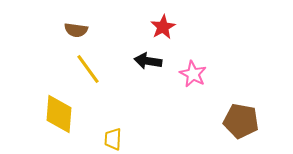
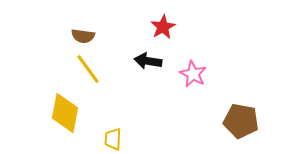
brown semicircle: moved 7 px right, 6 px down
yellow diamond: moved 6 px right, 1 px up; rotated 6 degrees clockwise
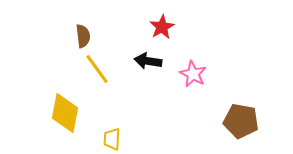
red star: moved 1 px left
brown semicircle: rotated 105 degrees counterclockwise
yellow line: moved 9 px right
yellow trapezoid: moved 1 px left
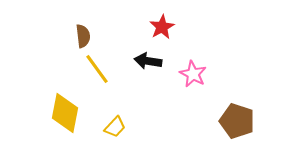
brown pentagon: moved 4 px left; rotated 8 degrees clockwise
yellow trapezoid: moved 3 px right, 12 px up; rotated 140 degrees counterclockwise
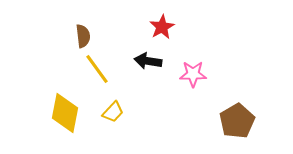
pink star: rotated 28 degrees counterclockwise
brown pentagon: rotated 24 degrees clockwise
yellow trapezoid: moved 2 px left, 15 px up
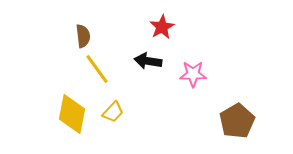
yellow diamond: moved 7 px right, 1 px down
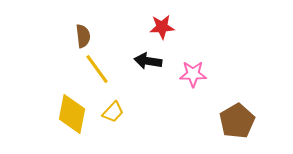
red star: rotated 25 degrees clockwise
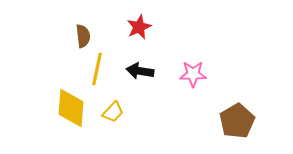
red star: moved 23 px left; rotated 20 degrees counterclockwise
black arrow: moved 8 px left, 10 px down
yellow line: rotated 48 degrees clockwise
yellow diamond: moved 1 px left, 6 px up; rotated 6 degrees counterclockwise
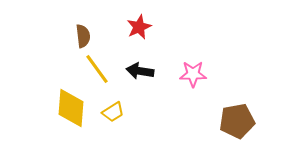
yellow line: rotated 48 degrees counterclockwise
yellow trapezoid: rotated 15 degrees clockwise
brown pentagon: rotated 20 degrees clockwise
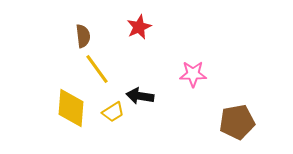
black arrow: moved 25 px down
brown pentagon: moved 1 px down
